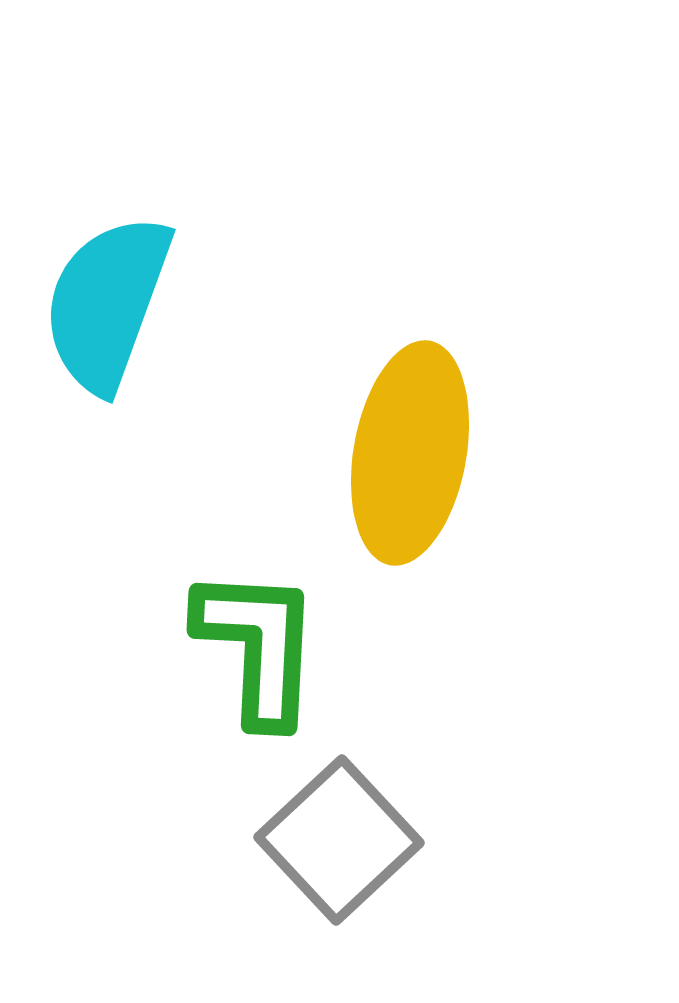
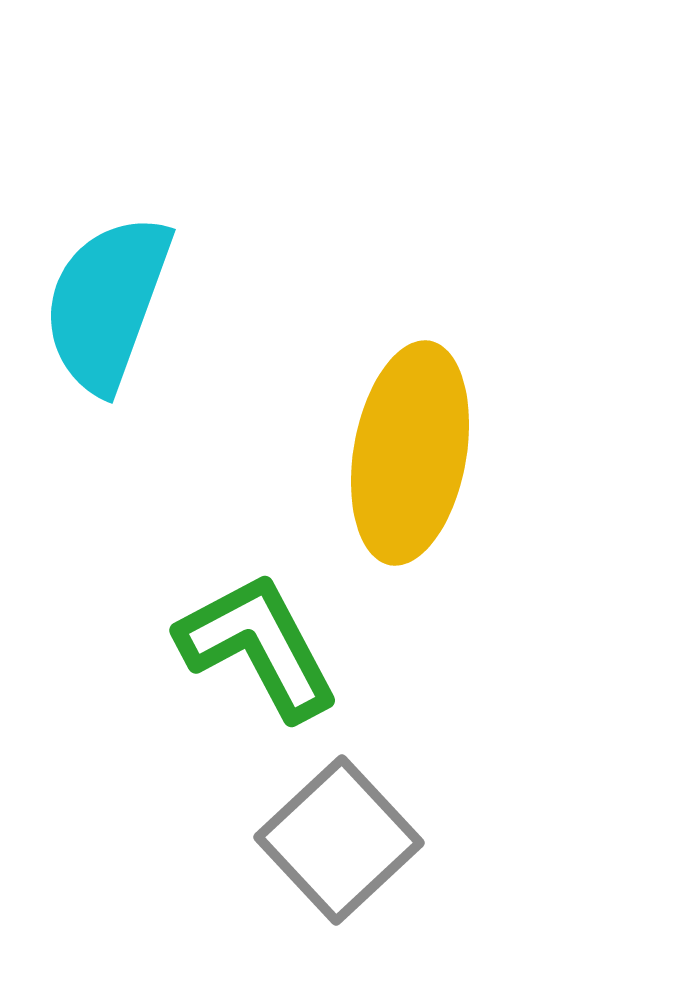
green L-shape: rotated 31 degrees counterclockwise
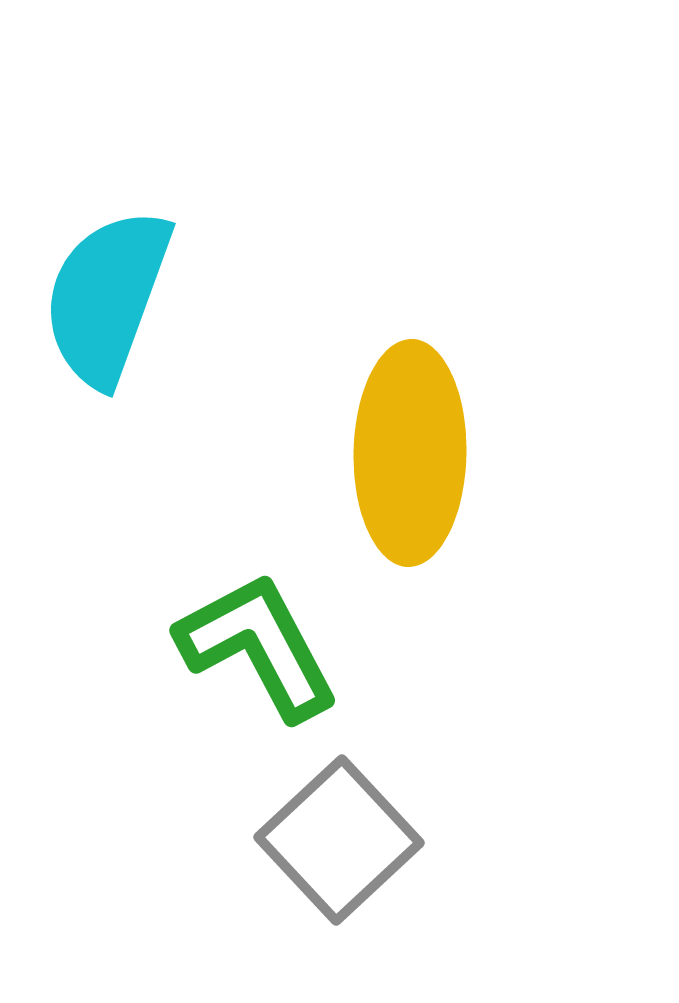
cyan semicircle: moved 6 px up
yellow ellipse: rotated 9 degrees counterclockwise
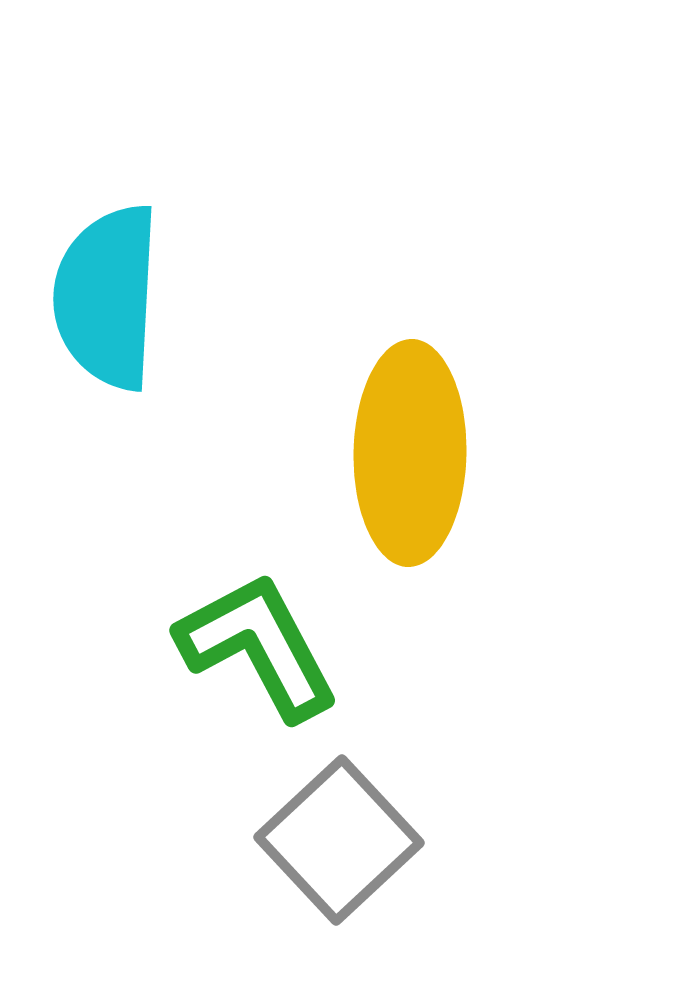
cyan semicircle: rotated 17 degrees counterclockwise
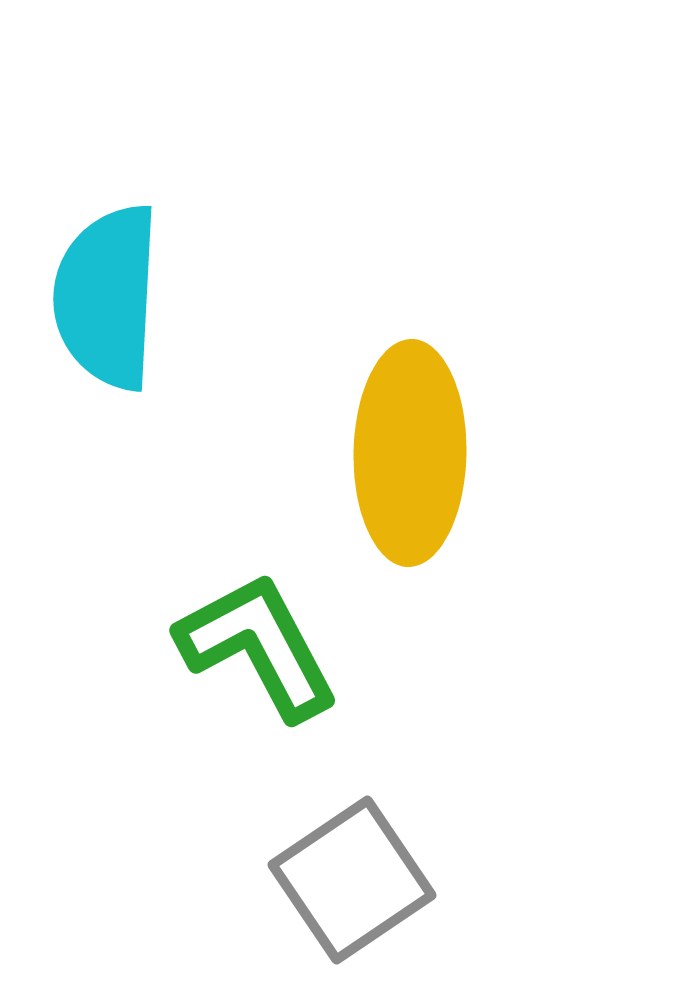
gray square: moved 13 px right, 40 px down; rotated 9 degrees clockwise
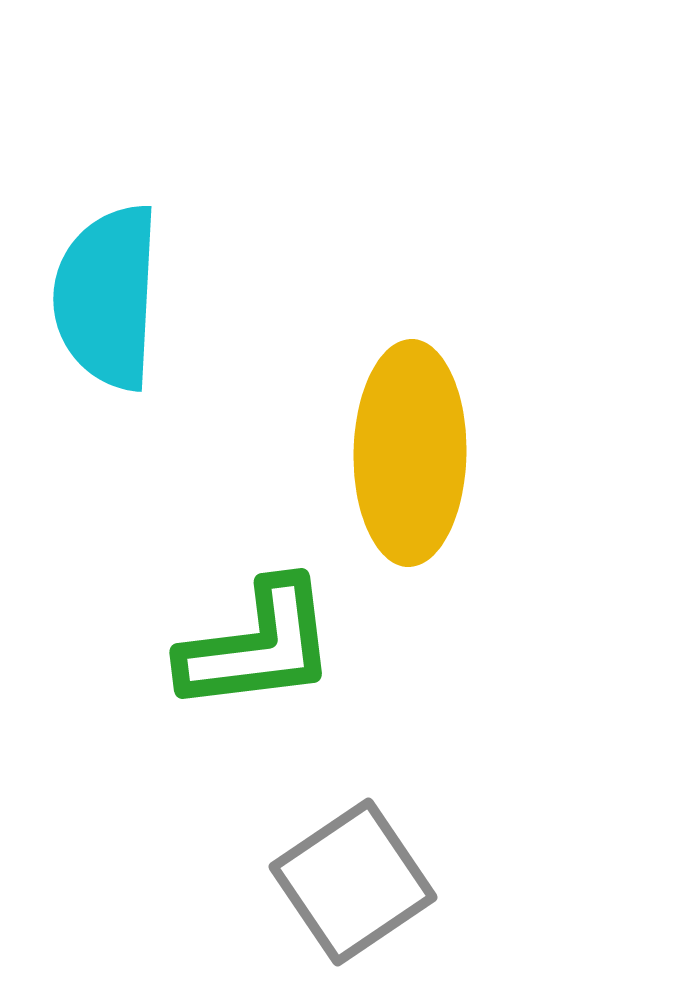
green L-shape: rotated 111 degrees clockwise
gray square: moved 1 px right, 2 px down
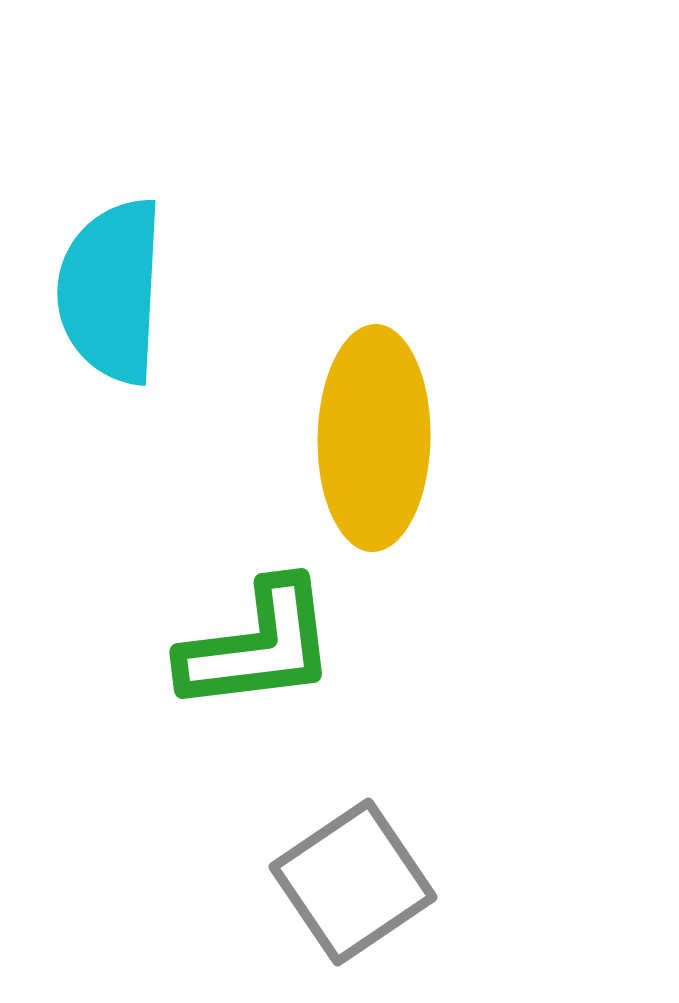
cyan semicircle: moved 4 px right, 6 px up
yellow ellipse: moved 36 px left, 15 px up
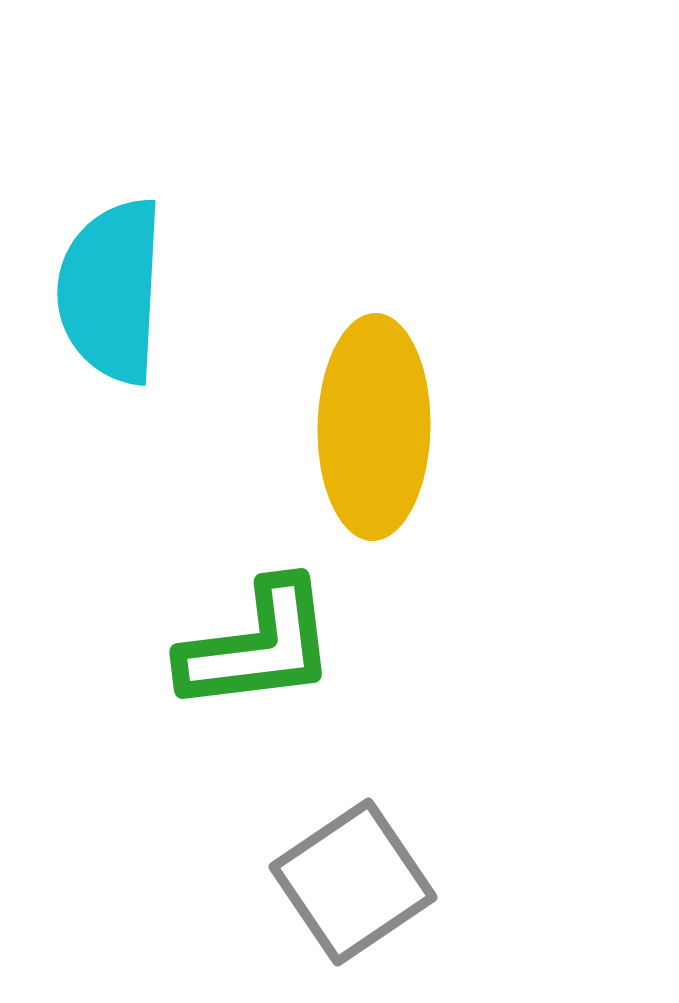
yellow ellipse: moved 11 px up
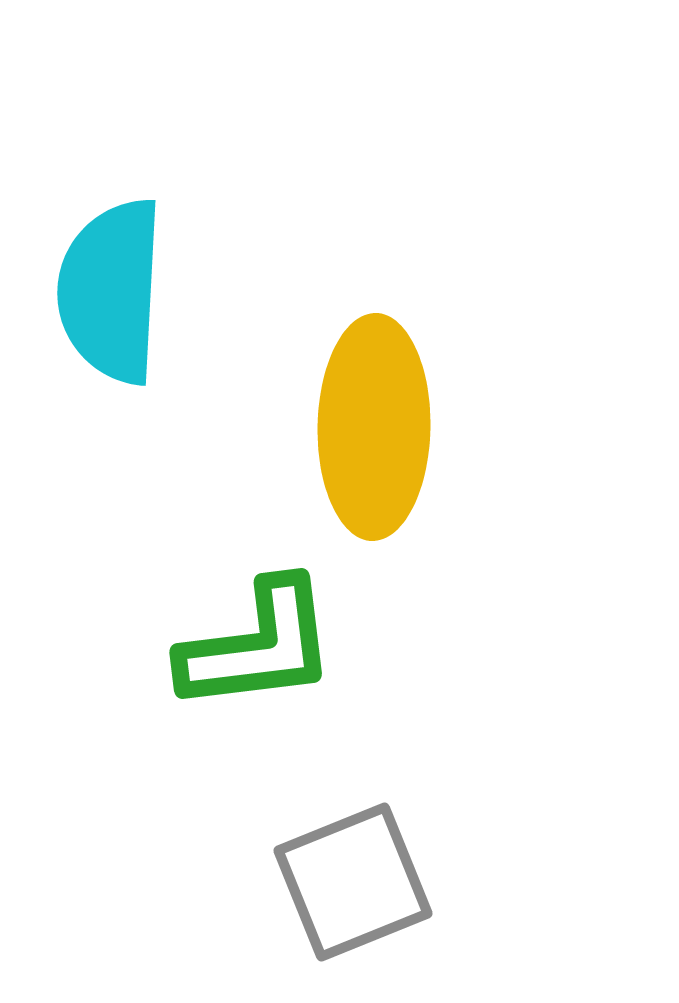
gray square: rotated 12 degrees clockwise
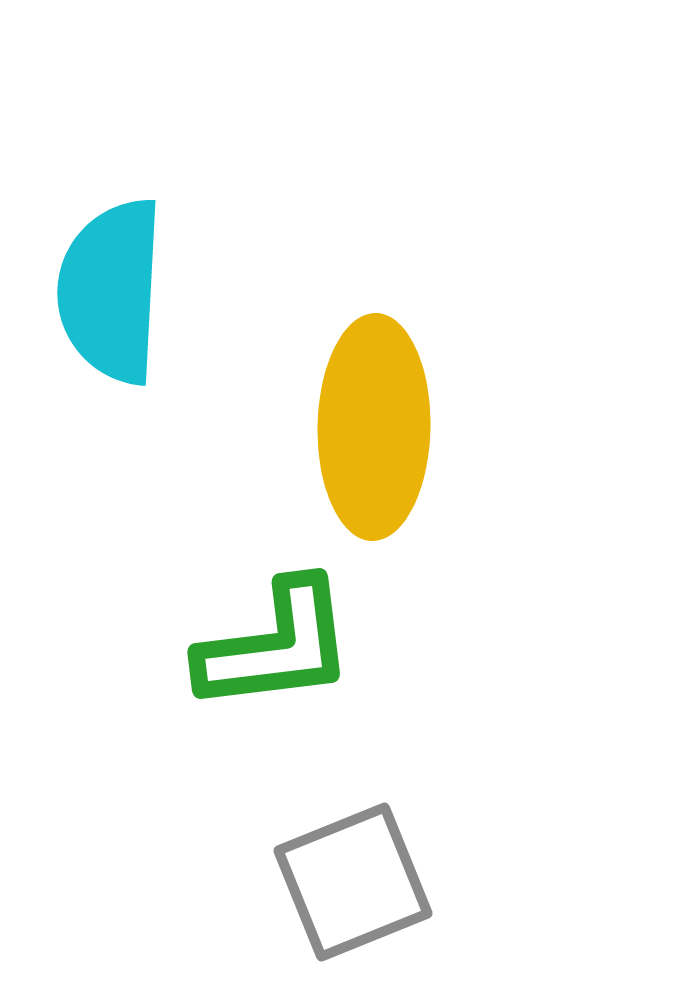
green L-shape: moved 18 px right
